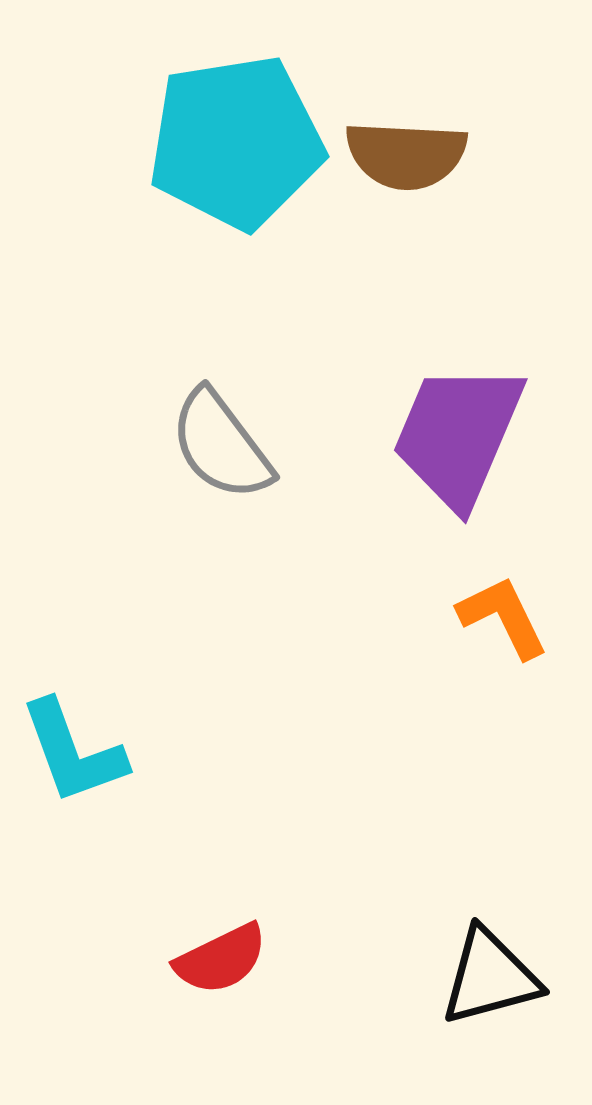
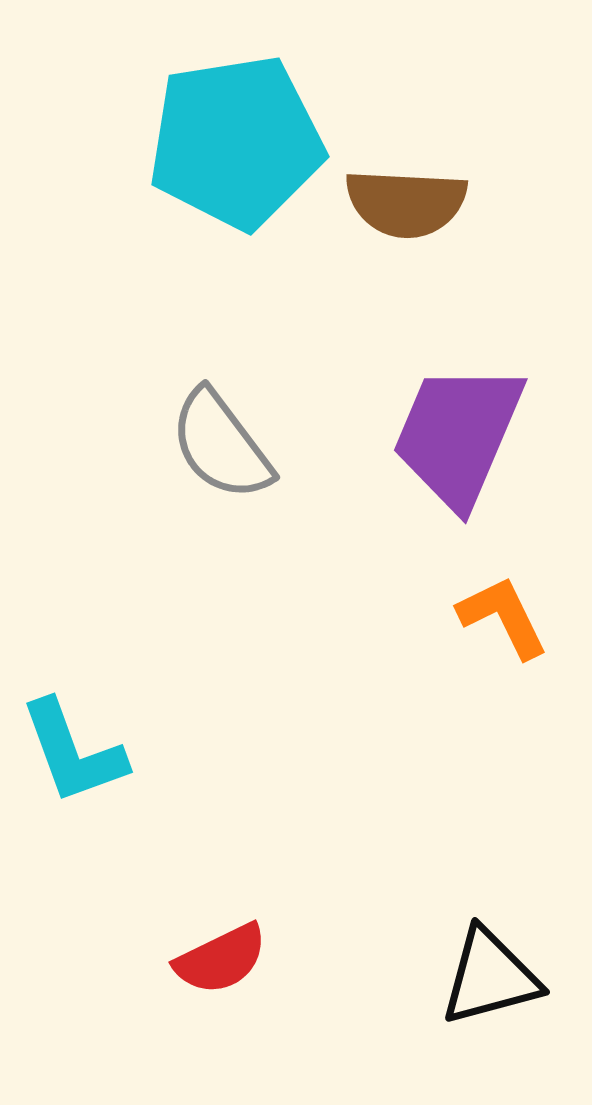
brown semicircle: moved 48 px down
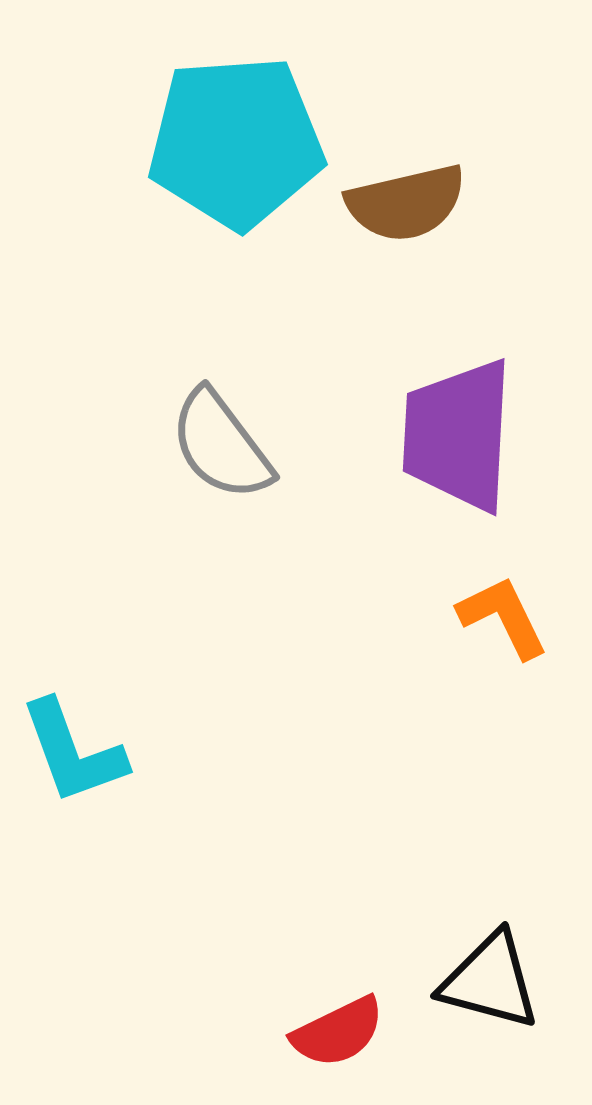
cyan pentagon: rotated 5 degrees clockwise
brown semicircle: rotated 16 degrees counterclockwise
purple trapezoid: rotated 20 degrees counterclockwise
red semicircle: moved 117 px right, 73 px down
black triangle: moved 4 px down; rotated 30 degrees clockwise
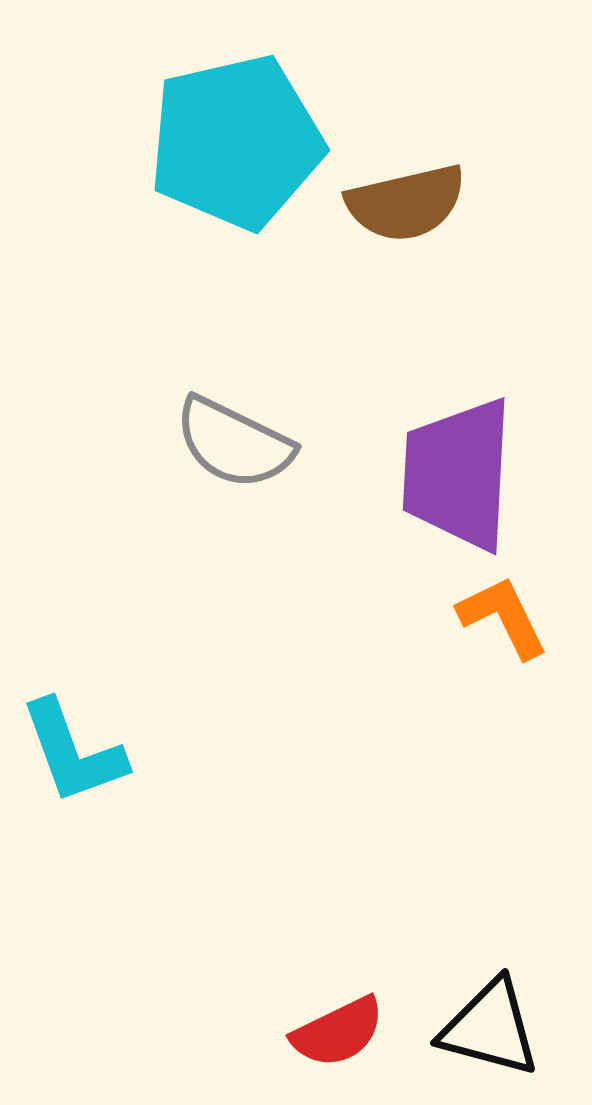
cyan pentagon: rotated 9 degrees counterclockwise
purple trapezoid: moved 39 px down
gray semicircle: moved 13 px right, 2 px up; rotated 27 degrees counterclockwise
black triangle: moved 47 px down
